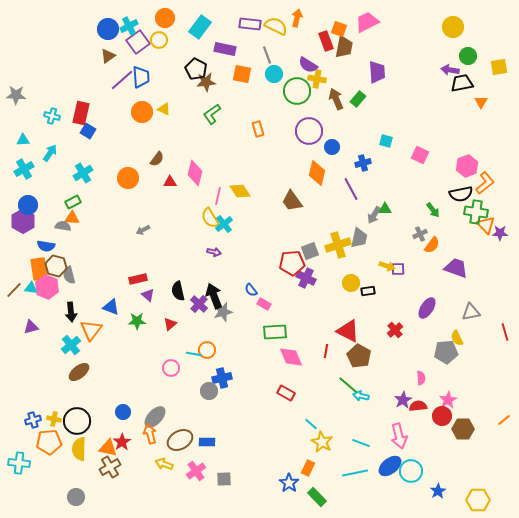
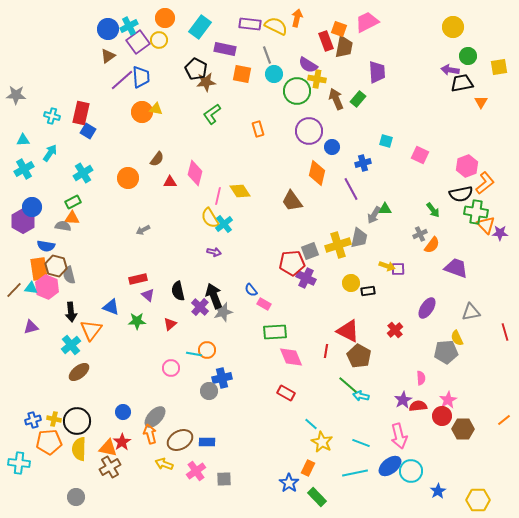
yellow triangle at (164, 109): moved 8 px left; rotated 16 degrees counterclockwise
blue circle at (28, 205): moved 4 px right, 2 px down
purple cross at (199, 304): moved 1 px right, 3 px down
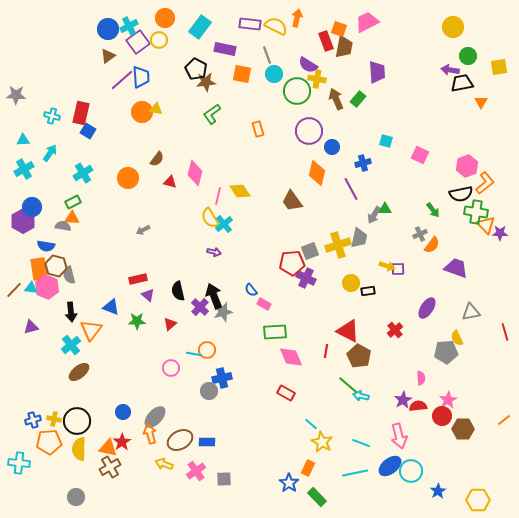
red triangle at (170, 182): rotated 16 degrees clockwise
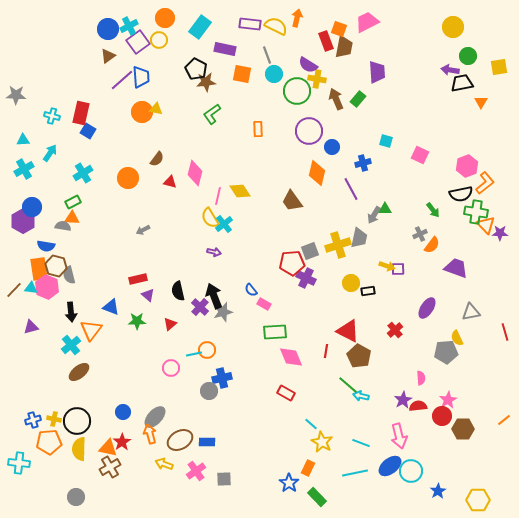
orange rectangle at (258, 129): rotated 14 degrees clockwise
cyan line at (194, 354): rotated 21 degrees counterclockwise
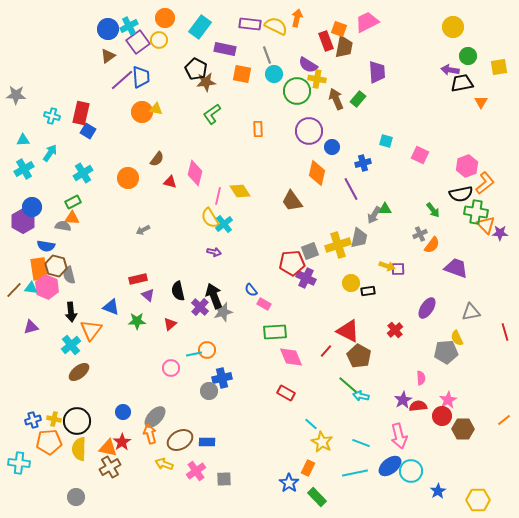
red line at (326, 351): rotated 32 degrees clockwise
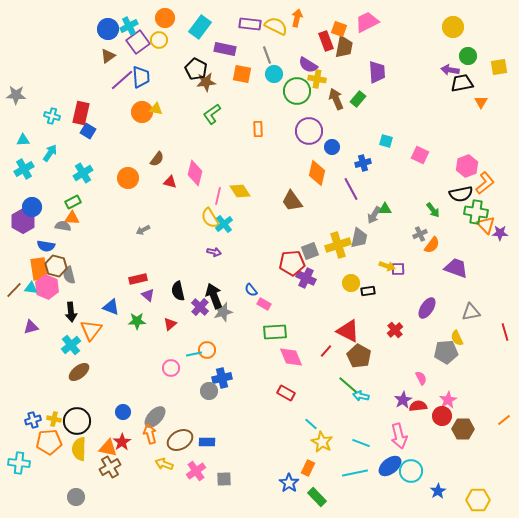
pink semicircle at (421, 378): rotated 24 degrees counterclockwise
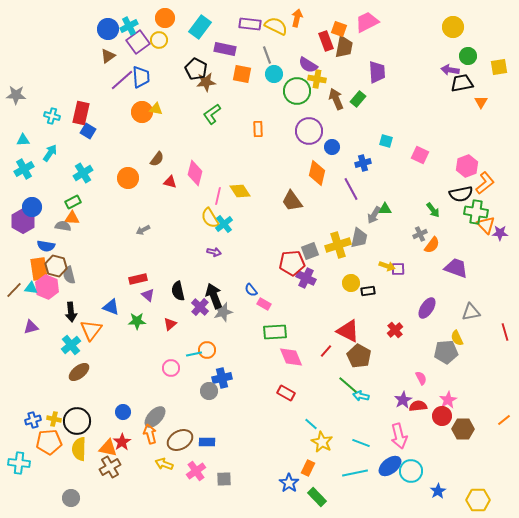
gray circle at (76, 497): moved 5 px left, 1 px down
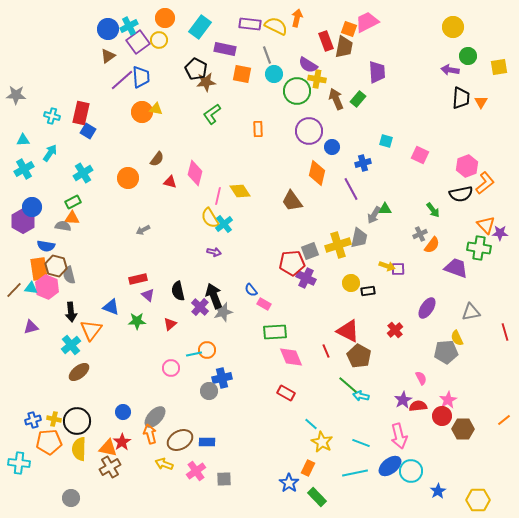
orange square at (339, 29): moved 10 px right
black trapezoid at (462, 83): moved 1 px left, 15 px down; rotated 105 degrees clockwise
green cross at (476, 212): moved 3 px right, 36 px down
red line at (326, 351): rotated 64 degrees counterclockwise
